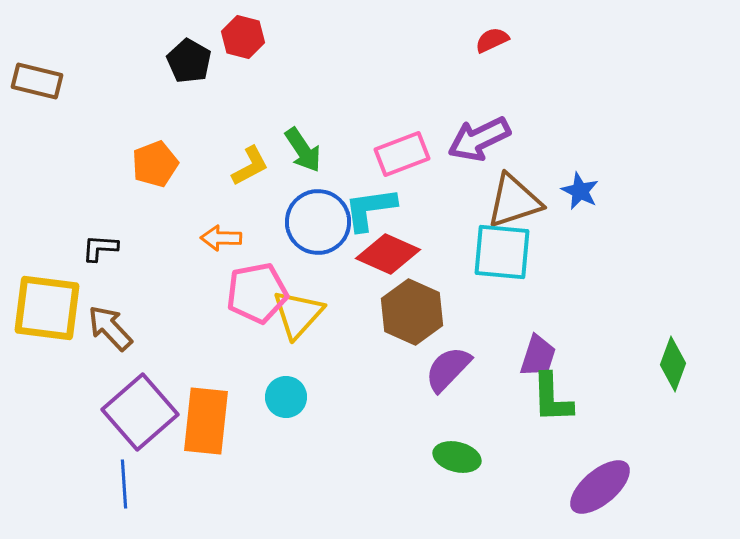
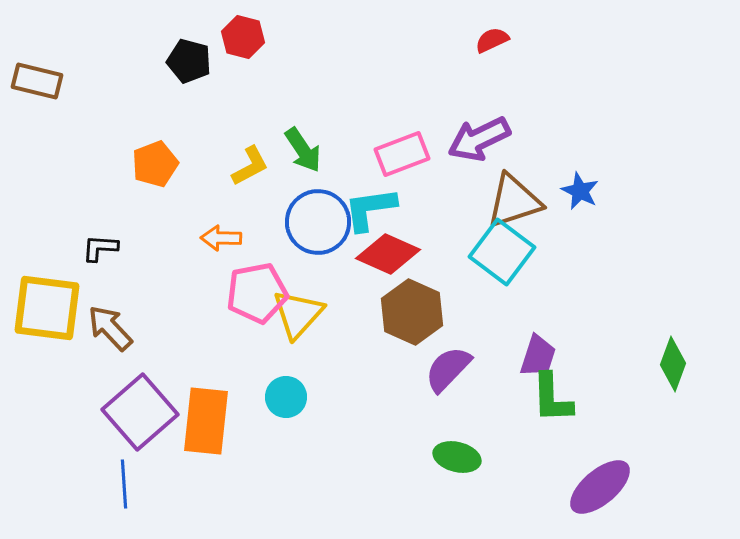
black pentagon: rotated 15 degrees counterclockwise
cyan square: rotated 32 degrees clockwise
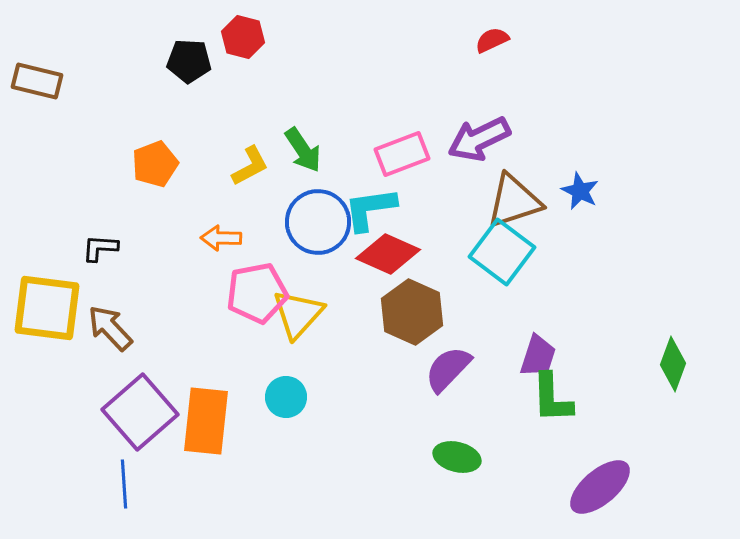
black pentagon: rotated 12 degrees counterclockwise
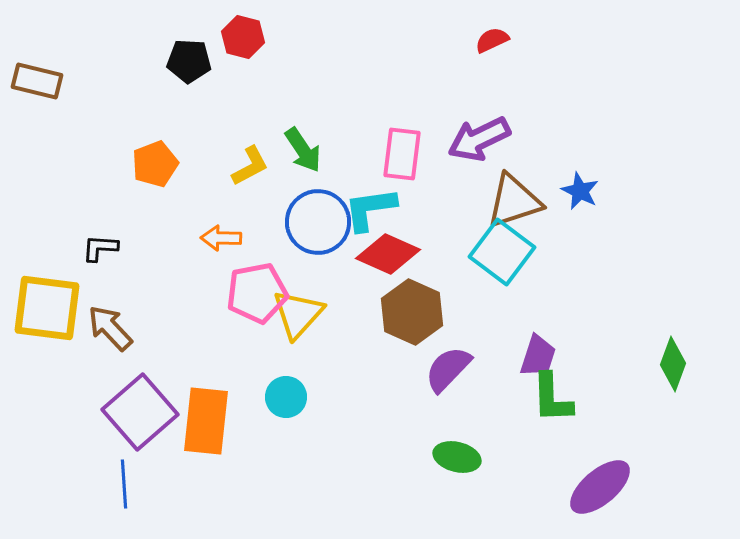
pink rectangle: rotated 62 degrees counterclockwise
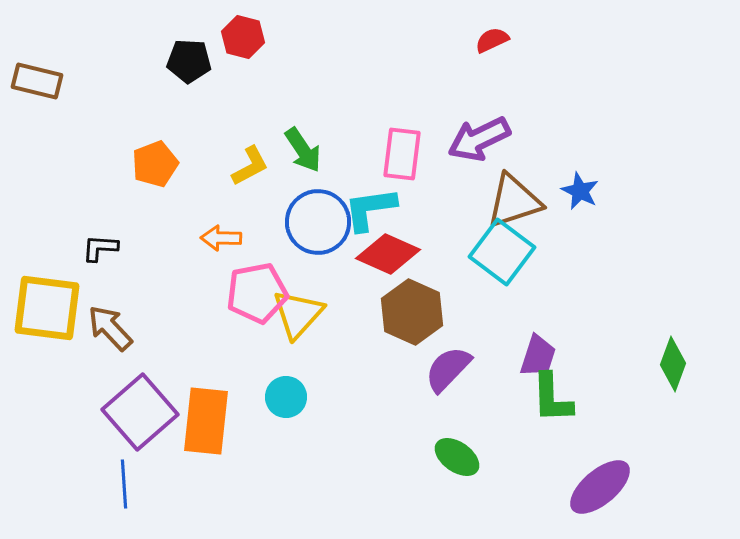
green ellipse: rotated 21 degrees clockwise
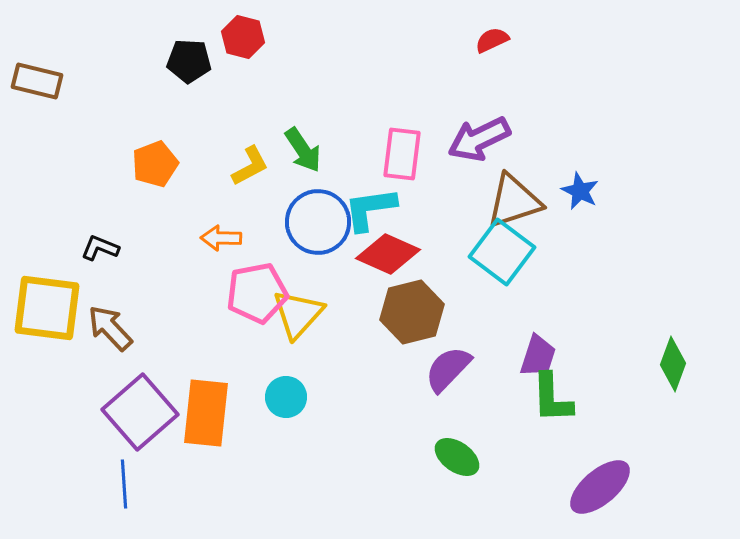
black L-shape: rotated 18 degrees clockwise
brown hexagon: rotated 22 degrees clockwise
orange rectangle: moved 8 px up
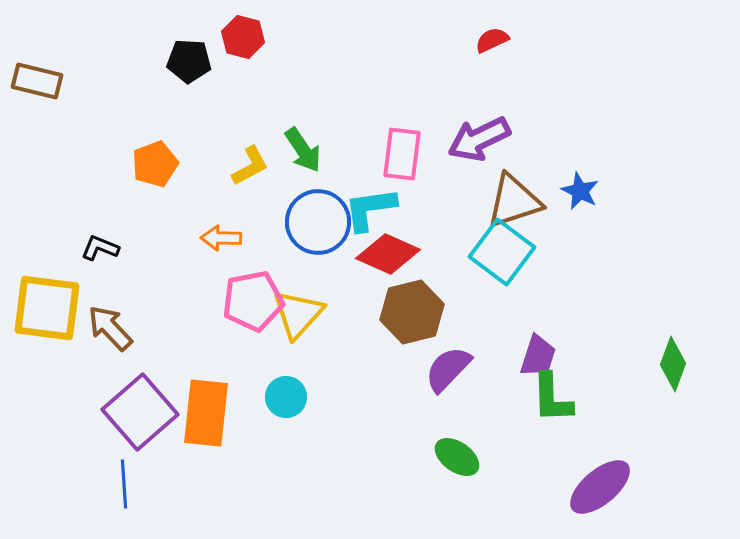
pink pentagon: moved 4 px left, 8 px down
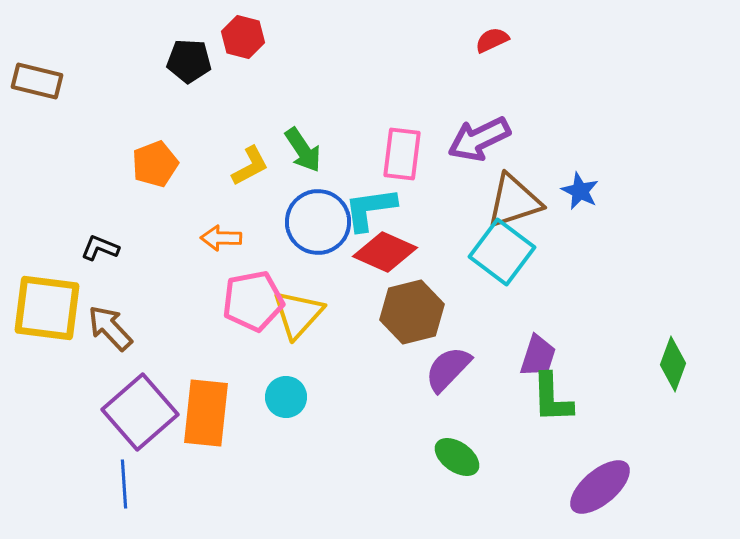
red diamond: moved 3 px left, 2 px up
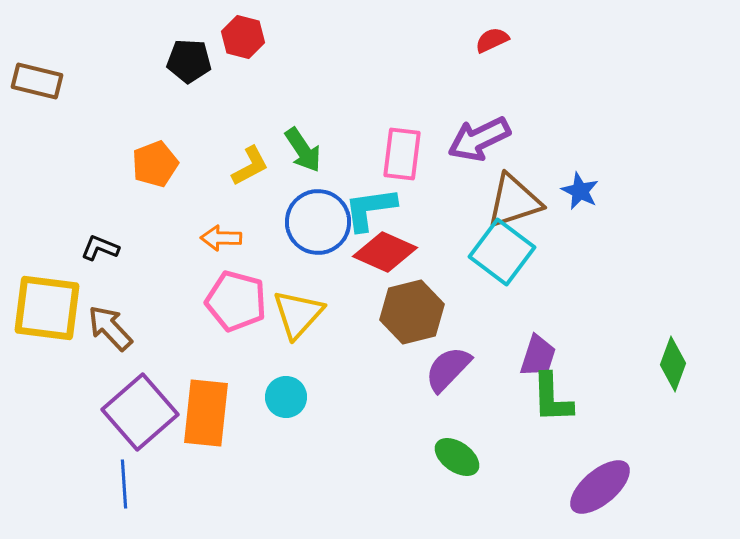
pink pentagon: moved 17 px left; rotated 26 degrees clockwise
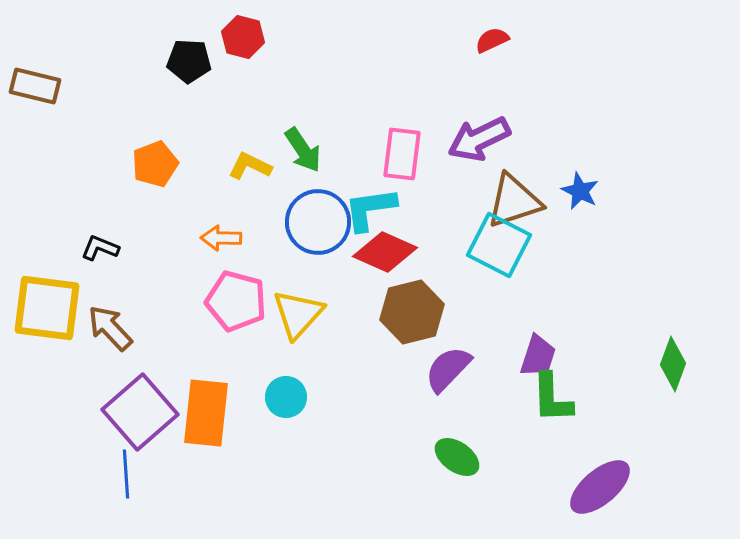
brown rectangle: moved 2 px left, 5 px down
yellow L-shape: rotated 126 degrees counterclockwise
cyan square: moved 3 px left, 7 px up; rotated 10 degrees counterclockwise
blue line: moved 2 px right, 10 px up
